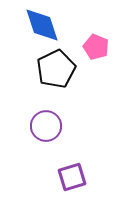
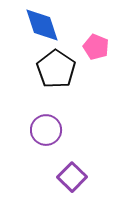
black pentagon: rotated 12 degrees counterclockwise
purple circle: moved 4 px down
purple square: rotated 28 degrees counterclockwise
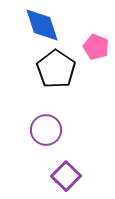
purple square: moved 6 px left, 1 px up
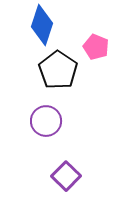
blue diamond: rotated 36 degrees clockwise
black pentagon: moved 2 px right, 1 px down
purple circle: moved 9 px up
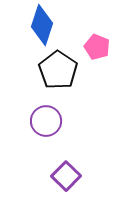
pink pentagon: moved 1 px right
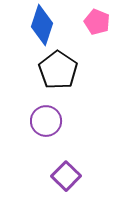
pink pentagon: moved 25 px up
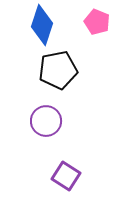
black pentagon: rotated 27 degrees clockwise
purple square: rotated 12 degrees counterclockwise
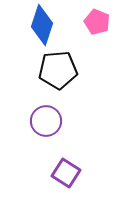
black pentagon: rotated 6 degrees clockwise
purple square: moved 3 px up
